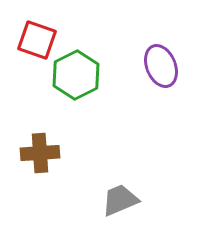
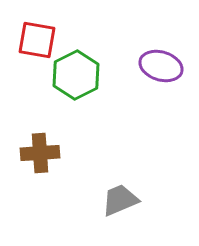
red square: rotated 9 degrees counterclockwise
purple ellipse: rotated 51 degrees counterclockwise
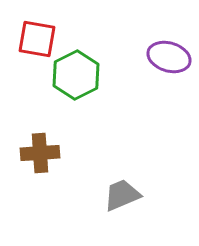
red square: moved 1 px up
purple ellipse: moved 8 px right, 9 px up
gray trapezoid: moved 2 px right, 5 px up
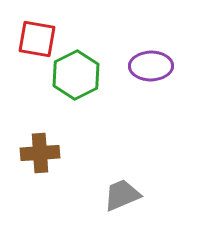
purple ellipse: moved 18 px left, 9 px down; rotated 18 degrees counterclockwise
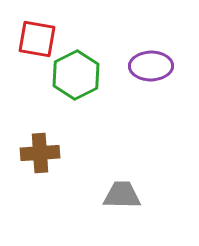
gray trapezoid: rotated 24 degrees clockwise
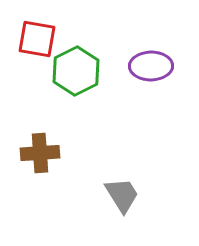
green hexagon: moved 4 px up
gray trapezoid: rotated 57 degrees clockwise
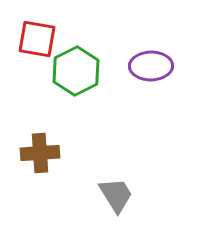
gray trapezoid: moved 6 px left
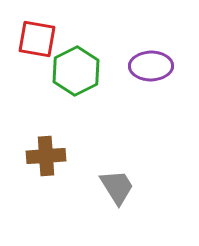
brown cross: moved 6 px right, 3 px down
gray trapezoid: moved 1 px right, 8 px up
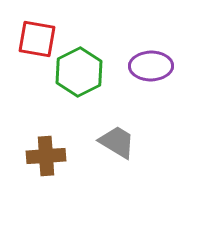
green hexagon: moved 3 px right, 1 px down
gray trapezoid: moved 45 px up; rotated 27 degrees counterclockwise
